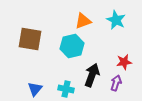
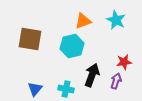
purple arrow: moved 2 px up
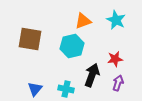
red star: moved 9 px left, 3 px up
purple arrow: moved 2 px right, 2 px down
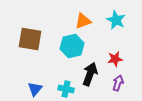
black arrow: moved 2 px left, 1 px up
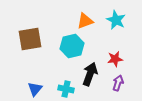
orange triangle: moved 2 px right
brown square: rotated 20 degrees counterclockwise
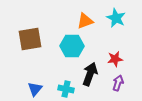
cyan star: moved 2 px up
cyan hexagon: rotated 15 degrees clockwise
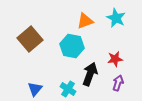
brown square: rotated 30 degrees counterclockwise
cyan hexagon: rotated 10 degrees clockwise
cyan cross: moved 2 px right; rotated 21 degrees clockwise
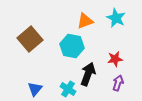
black arrow: moved 2 px left
